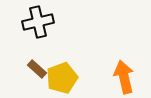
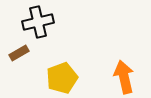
brown rectangle: moved 18 px left, 16 px up; rotated 72 degrees counterclockwise
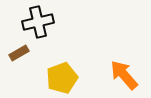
orange arrow: moved 2 px up; rotated 28 degrees counterclockwise
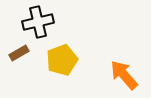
yellow pentagon: moved 18 px up
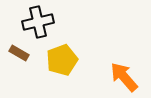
brown rectangle: rotated 60 degrees clockwise
orange arrow: moved 2 px down
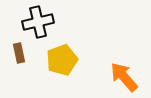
brown rectangle: rotated 48 degrees clockwise
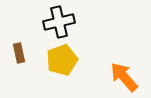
black cross: moved 21 px right
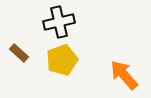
brown rectangle: rotated 36 degrees counterclockwise
orange arrow: moved 2 px up
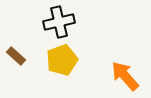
brown rectangle: moved 3 px left, 3 px down
orange arrow: moved 1 px right, 1 px down
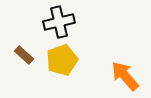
brown rectangle: moved 8 px right, 1 px up
